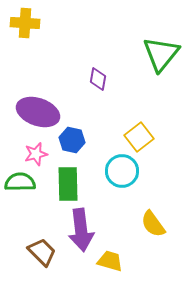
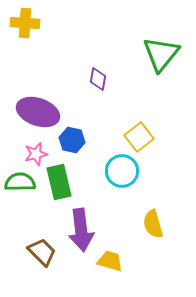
green rectangle: moved 9 px left, 2 px up; rotated 12 degrees counterclockwise
yellow semicircle: rotated 20 degrees clockwise
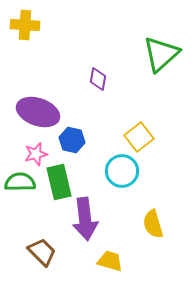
yellow cross: moved 2 px down
green triangle: rotated 9 degrees clockwise
purple arrow: moved 4 px right, 11 px up
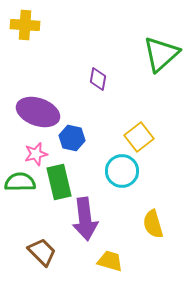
blue hexagon: moved 2 px up
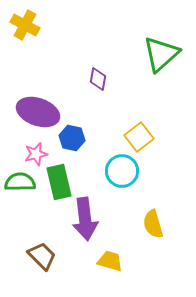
yellow cross: rotated 24 degrees clockwise
brown trapezoid: moved 4 px down
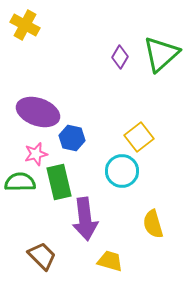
purple diamond: moved 22 px right, 22 px up; rotated 20 degrees clockwise
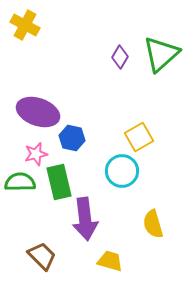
yellow square: rotated 8 degrees clockwise
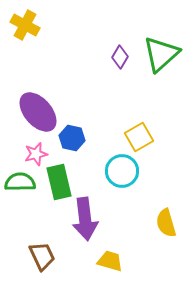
purple ellipse: rotated 30 degrees clockwise
yellow semicircle: moved 13 px right, 1 px up
brown trapezoid: rotated 20 degrees clockwise
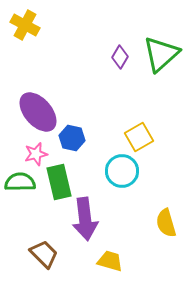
brown trapezoid: moved 2 px right, 2 px up; rotated 20 degrees counterclockwise
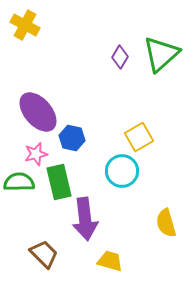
green semicircle: moved 1 px left
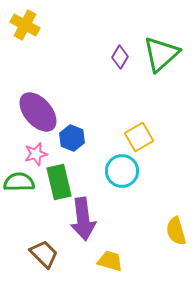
blue hexagon: rotated 10 degrees clockwise
purple arrow: moved 2 px left
yellow semicircle: moved 10 px right, 8 px down
